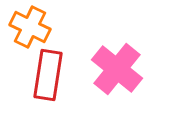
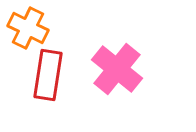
orange cross: moved 2 px left, 1 px down
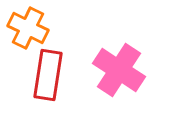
pink cross: moved 2 px right, 1 px down; rotated 6 degrees counterclockwise
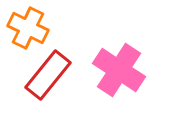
red rectangle: rotated 30 degrees clockwise
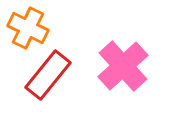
pink cross: moved 4 px right, 4 px up; rotated 15 degrees clockwise
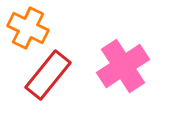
pink cross: rotated 9 degrees clockwise
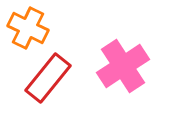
red rectangle: moved 3 px down
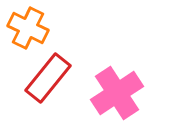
pink cross: moved 6 px left, 27 px down
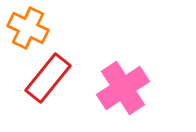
pink cross: moved 6 px right, 5 px up
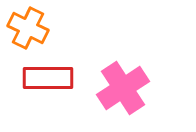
red rectangle: rotated 51 degrees clockwise
